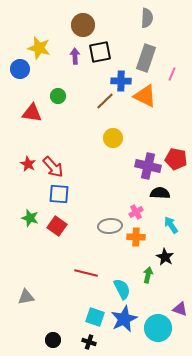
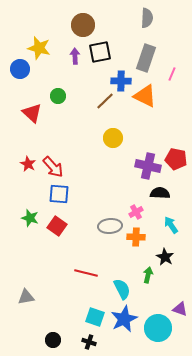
red triangle: rotated 35 degrees clockwise
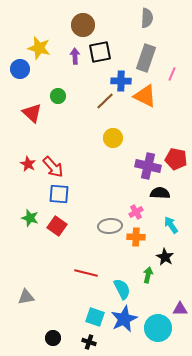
purple triangle: rotated 21 degrees counterclockwise
black circle: moved 2 px up
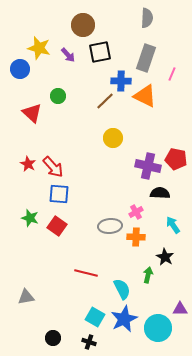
purple arrow: moved 7 px left, 1 px up; rotated 140 degrees clockwise
cyan arrow: moved 2 px right
cyan square: rotated 12 degrees clockwise
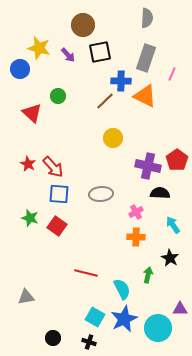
red pentagon: moved 1 px right, 1 px down; rotated 25 degrees clockwise
gray ellipse: moved 9 px left, 32 px up
black star: moved 5 px right, 1 px down
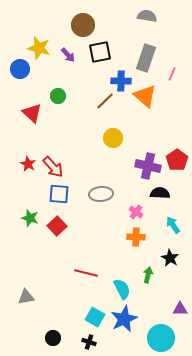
gray semicircle: moved 2 px up; rotated 84 degrees counterclockwise
orange triangle: rotated 15 degrees clockwise
pink cross: rotated 24 degrees counterclockwise
red square: rotated 12 degrees clockwise
cyan circle: moved 3 px right, 10 px down
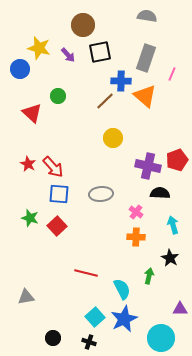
red pentagon: rotated 15 degrees clockwise
cyan arrow: rotated 18 degrees clockwise
green arrow: moved 1 px right, 1 px down
cyan square: rotated 18 degrees clockwise
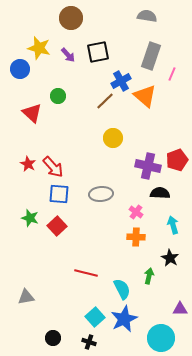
brown circle: moved 12 px left, 7 px up
black square: moved 2 px left
gray rectangle: moved 5 px right, 2 px up
blue cross: rotated 30 degrees counterclockwise
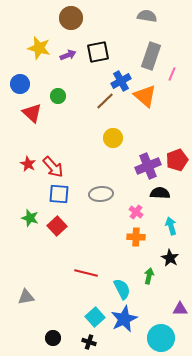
purple arrow: rotated 70 degrees counterclockwise
blue circle: moved 15 px down
purple cross: rotated 35 degrees counterclockwise
cyan arrow: moved 2 px left, 1 px down
